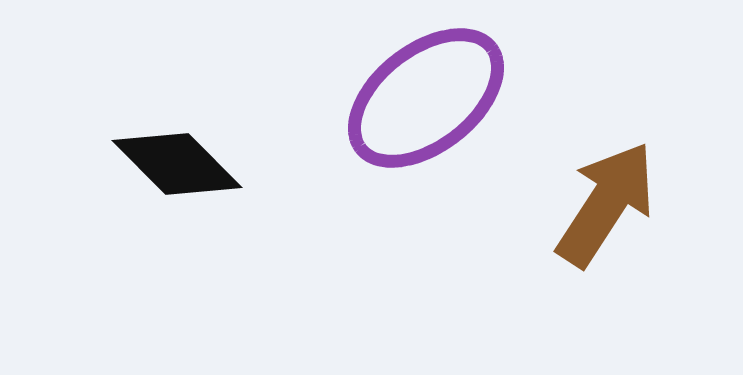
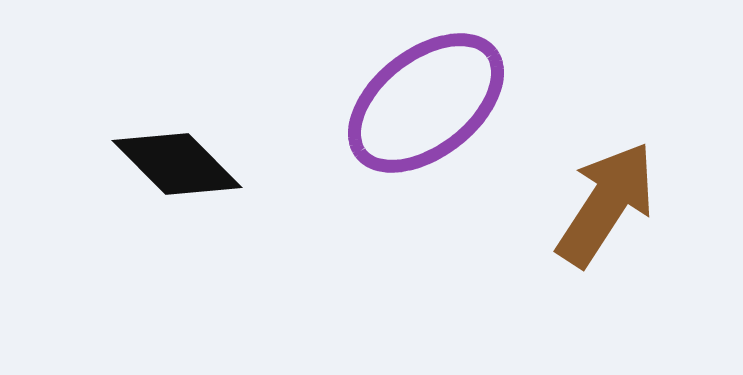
purple ellipse: moved 5 px down
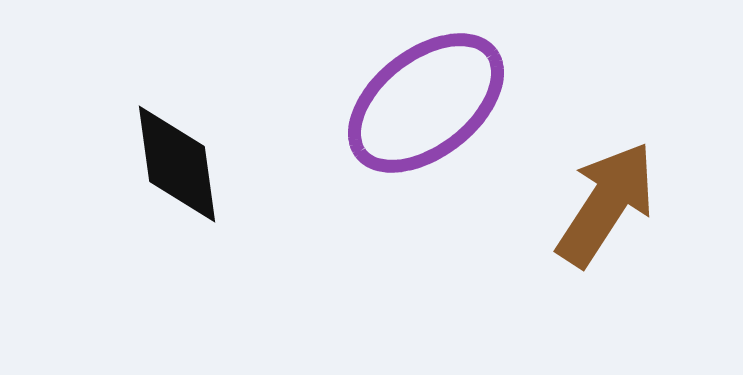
black diamond: rotated 37 degrees clockwise
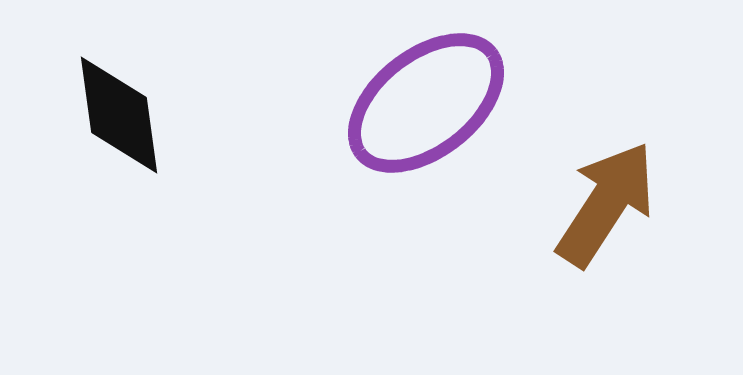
black diamond: moved 58 px left, 49 px up
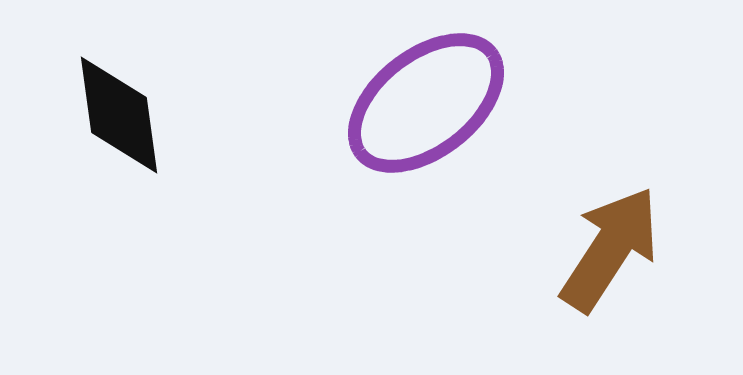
brown arrow: moved 4 px right, 45 px down
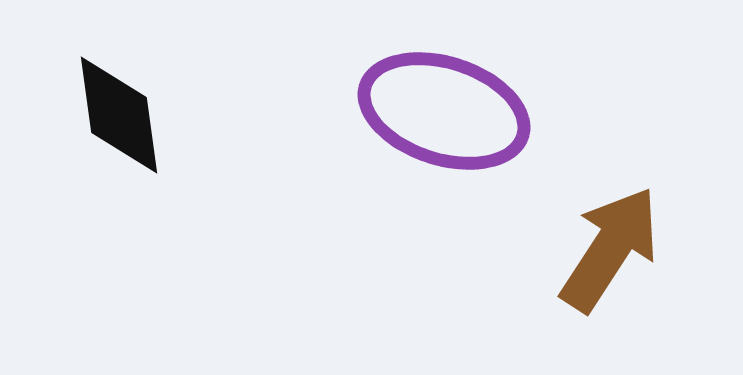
purple ellipse: moved 18 px right, 8 px down; rotated 56 degrees clockwise
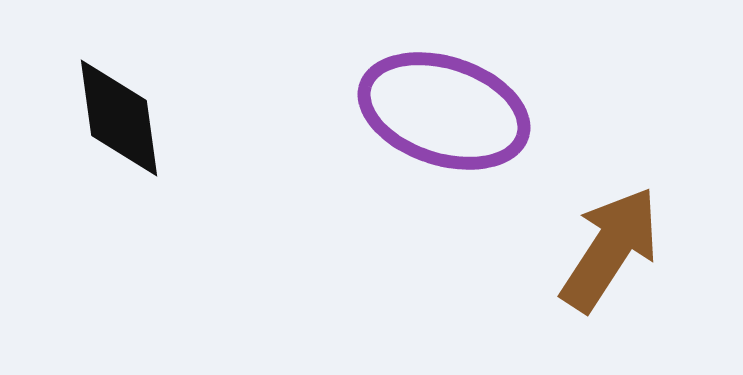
black diamond: moved 3 px down
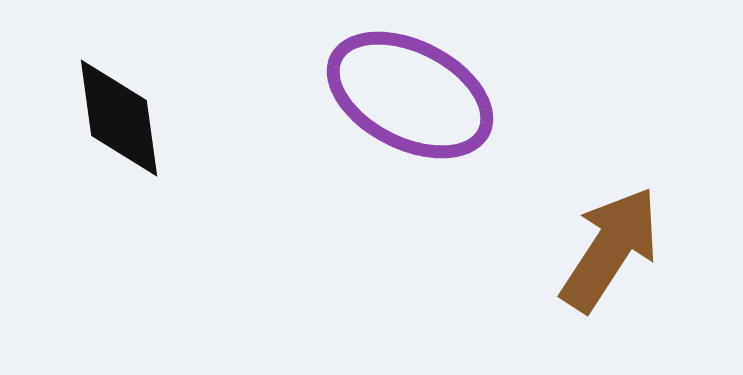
purple ellipse: moved 34 px left, 16 px up; rotated 9 degrees clockwise
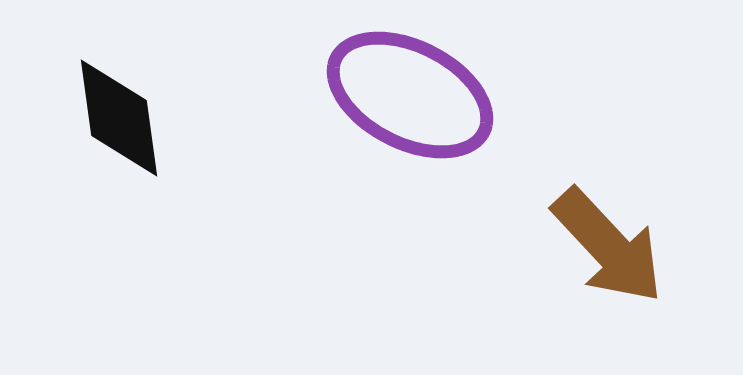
brown arrow: moved 2 px left, 3 px up; rotated 104 degrees clockwise
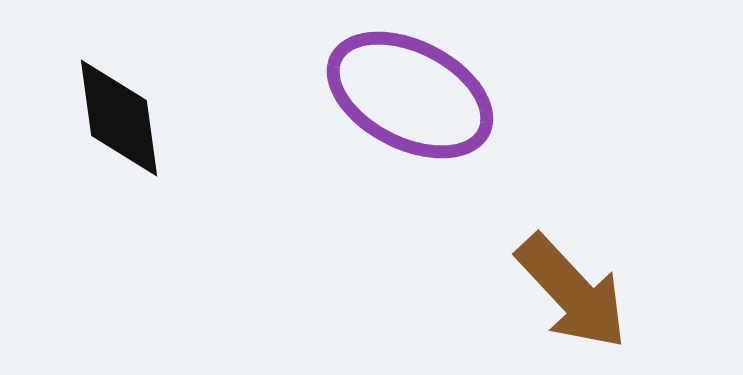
brown arrow: moved 36 px left, 46 px down
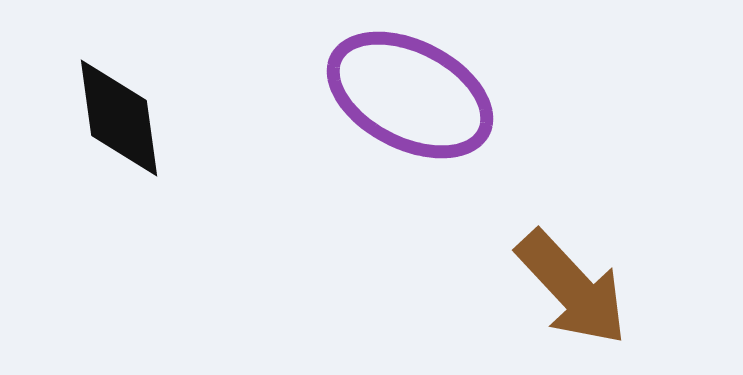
brown arrow: moved 4 px up
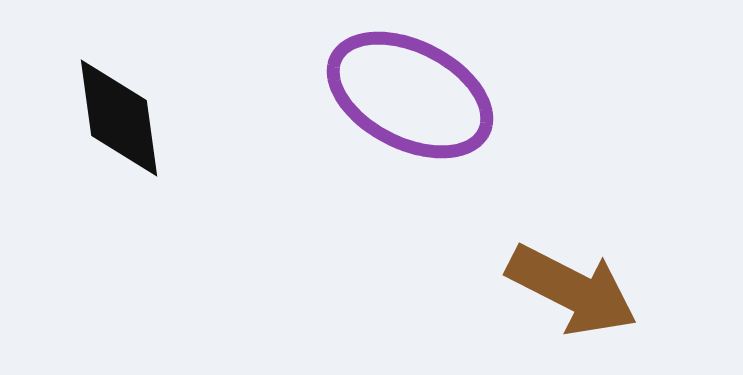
brown arrow: moved 2 px down; rotated 20 degrees counterclockwise
